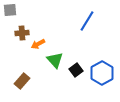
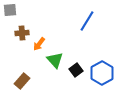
orange arrow: moved 1 px right; rotated 24 degrees counterclockwise
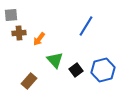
gray square: moved 1 px right, 5 px down
blue line: moved 1 px left, 5 px down
brown cross: moved 3 px left
orange arrow: moved 5 px up
blue hexagon: moved 1 px right, 3 px up; rotated 15 degrees clockwise
brown rectangle: moved 7 px right
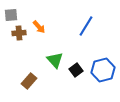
orange arrow: moved 12 px up; rotated 80 degrees counterclockwise
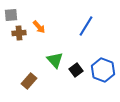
blue hexagon: rotated 25 degrees counterclockwise
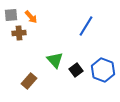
orange arrow: moved 8 px left, 10 px up
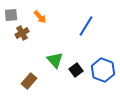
orange arrow: moved 9 px right
brown cross: moved 3 px right; rotated 24 degrees counterclockwise
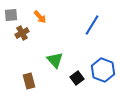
blue line: moved 6 px right, 1 px up
black square: moved 1 px right, 8 px down
brown rectangle: rotated 56 degrees counterclockwise
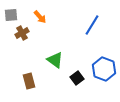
green triangle: rotated 12 degrees counterclockwise
blue hexagon: moved 1 px right, 1 px up
